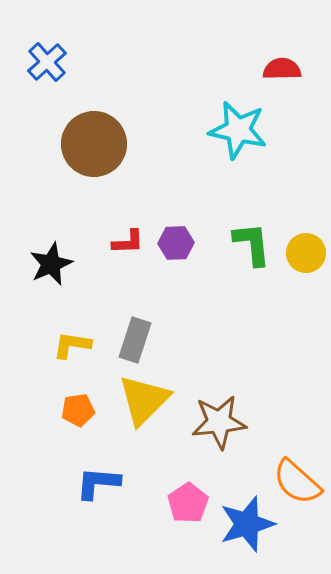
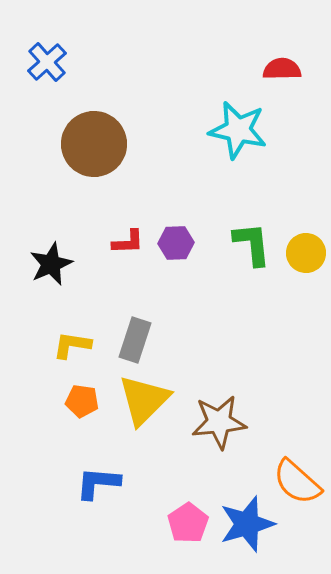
orange pentagon: moved 4 px right, 9 px up; rotated 16 degrees clockwise
pink pentagon: moved 20 px down
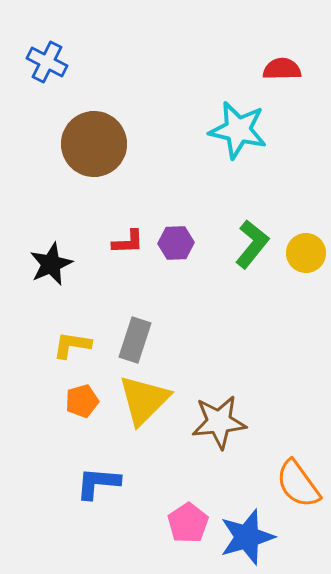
blue cross: rotated 21 degrees counterclockwise
green L-shape: rotated 45 degrees clockwise
orange pentagon: rotated 24 degrees counterclockwise
orange semicircle: moved 1 px right, 2 px down; rotated 12 degrees clockwise
blue star: moved 13 px down
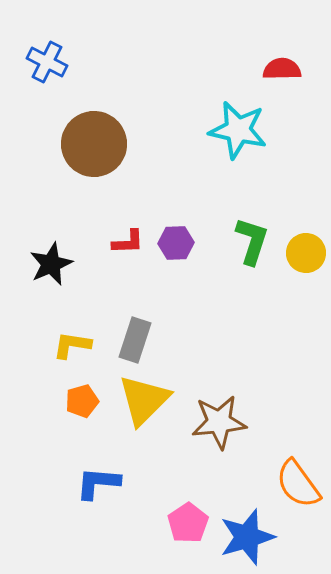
green L-shape: moved 3 px up; rotated 21 degrees counterclockwise
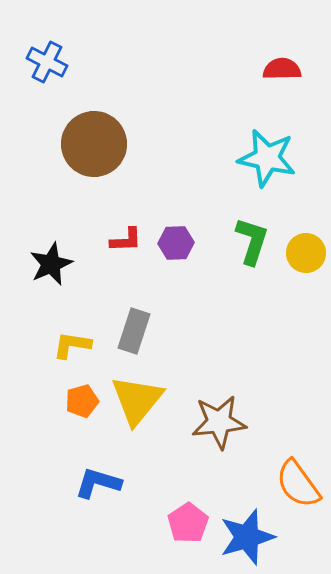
cyan star: moved 29 px right, 28 px down
red L-shape: moved 2 px left, 2 px up
gray rectangle: moved 1 px left, 9 px up
yellow triangle: moved 7 px left; rotated 6 degrees counterclockwise
blue L-shape: rotated 12 degrees clockwise
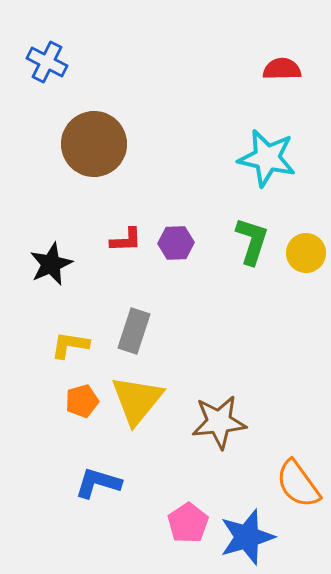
yellow L-shape: moved 2 px left
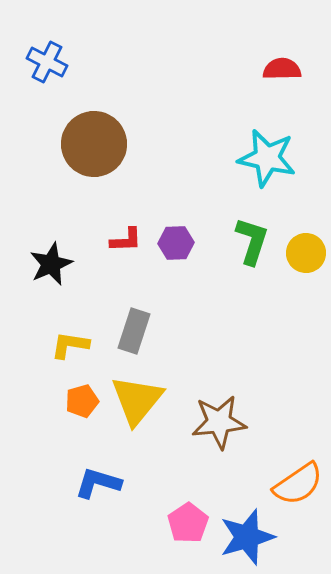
orange semicircle: rotated 88 degrees counterclockwise
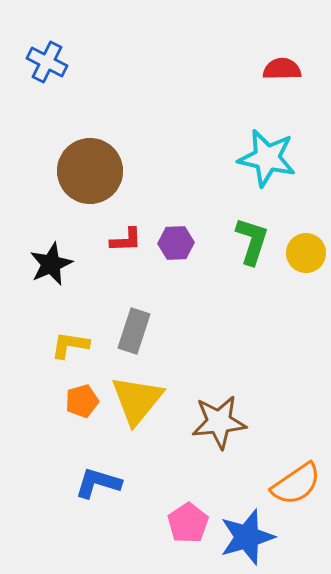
brown circle: moved 4 px left, 27 px down
orange semicircle: moved 2 px left
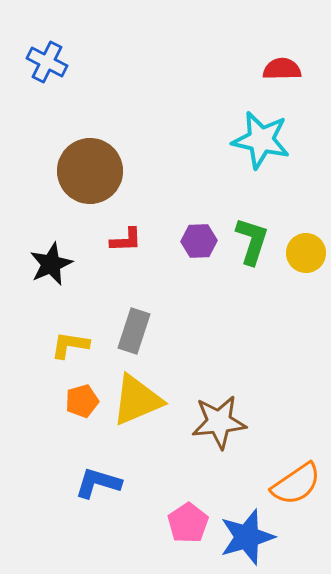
cyan star: moved 6 px left, 18 px up
purple hexagon: moved 23 px right, 2 px up
yellow triangle: rotated 28 degrees clockwise
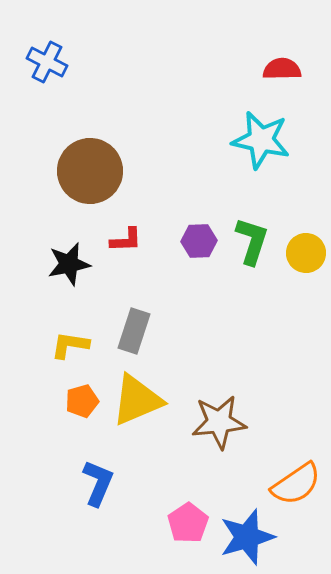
black star: moved 18 px right; rotated 12 degrees clockwise
blue L-shape: rotated 96 degrees clockwise
